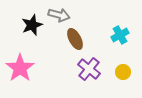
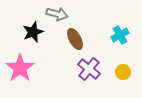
gray arrow: moved 2 px left, 1 px up
black star: moved 1 px right, 7 px down
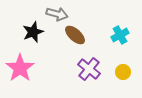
brown ellipse: moved 4 px up; rotated 20 degrees counterclockwise
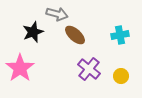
cyan cross: rotated 18 degrees clockwise
yellow circle: moved 2 px left, 4 px down
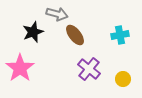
brown ellipse: rotated 10 degrees clockwise
yellow circle: moved 2 px right, 3 px down
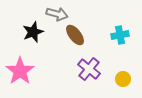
pink star: moved 3 px down
